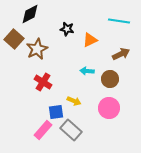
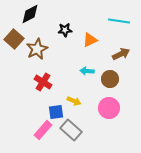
black star: moved 2 px left, 1 px down; rotated 16 degrees counterclockwise
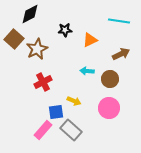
red cross: rotated 30 degrees clockwise
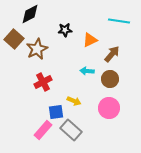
brown arrow: moved 9 px left; rotated 24 degrees counterclockwise
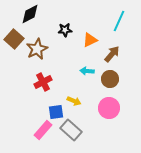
cyan line: rotated 75 degrees counterclockwise
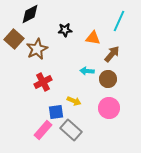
orange triangle: moved 3 px right, 2 px up; rotated 35 degrees clockwise
brown circle: moved 2 px left
